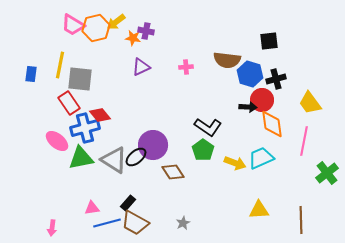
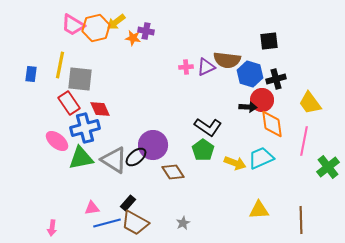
purple triangle at (141, 67): moved 65 px right
red diamond at (100, 115): moved 6 px up; rotated 15 degrees clockwise
green cross at (327, 173): moved 1 px right, 6 px up
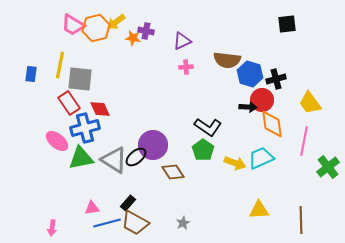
black square at (269, 41): moved 18 px right, 17 px up
purple triangle at (206, 67): moved 24 px left, 26 px up
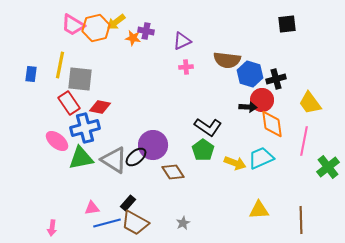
red diamond at (100, 109): moved 2 px up; rotated 55 degrees counterclockwise
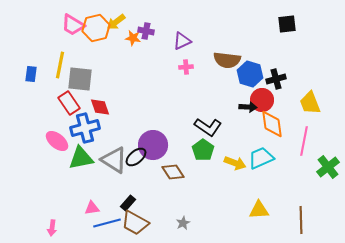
yellow trapezoid at (310, 103): rotated 15 degrees clockwise
red diamond at (100, 107): rotated 60 degrees clockwise
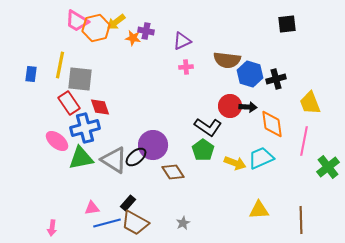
pink trapezoid at (73, 25): moved 4 px right, 4 px up
red circle at (262, 100): moved 32 px left, 6 px down
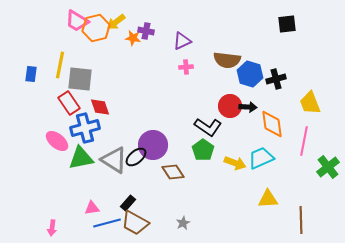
yellow triangle at (259, 210): moved 9 px right, 11 px up
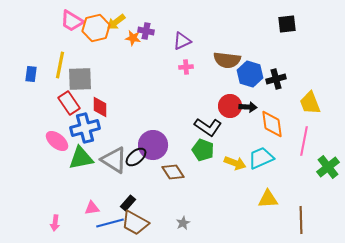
pink trapezoid at (77, 21): moved 5 px left
gray square at (80, 79): rotated 8 degrees counterclockwise
red diamond at (100, 107): rotated 20 degrees clockwise
green pentagon at (203, 150): rotated 15 degrees counterclockwise
blue line at (107, 223): moved 3 px right
pink arrow at (52, 228): moved 3 px right, 5 px up
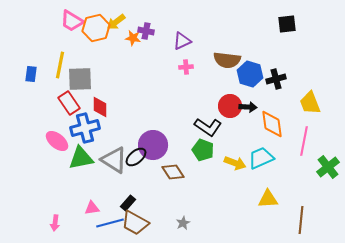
brown line at (301, 220): rotated 8 degrees clockwise
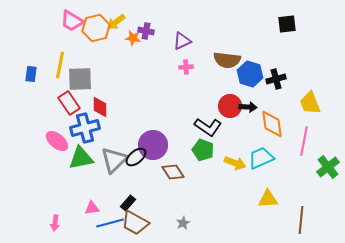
gray triangle at (114, 160): rotated 44 degrees clockwise
